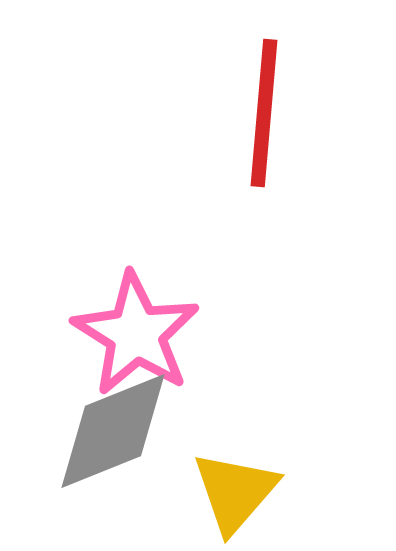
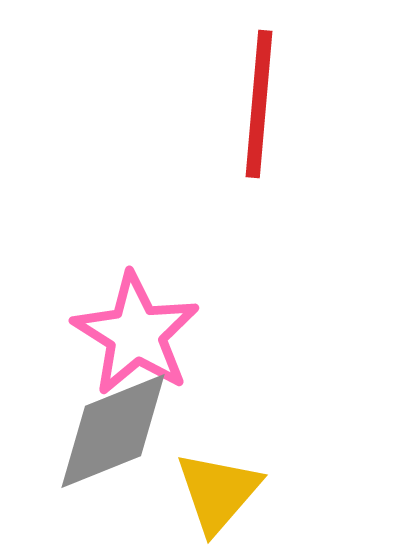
red line: moved 5 px left, 9 px up
yellow triangle: moved 17 px left
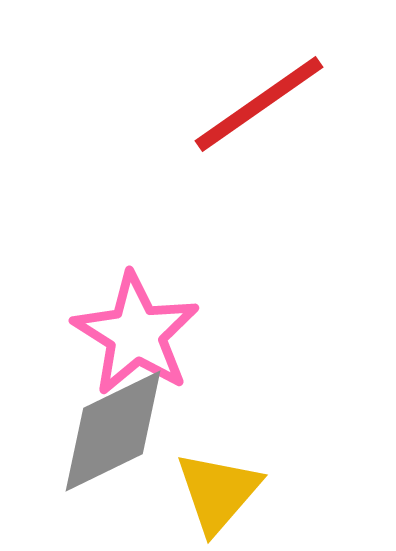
red line: rotated 50 degrees clockwise
gray diamond: rotated 4 degrees counterclockwise
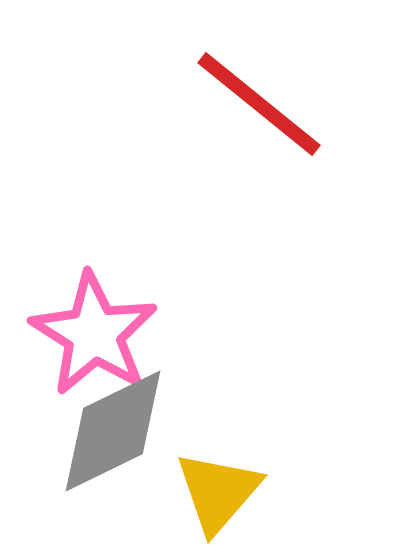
red line: rotated 74 degrees clockwise
pink star: moved 42 px left
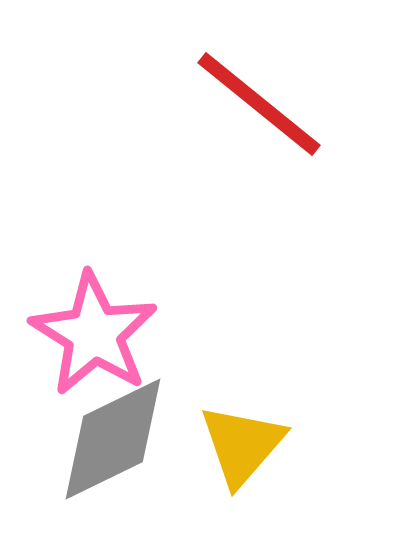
gray diamond: moved 8 px down
yellow triangle: moved 24 px right, 47 px up
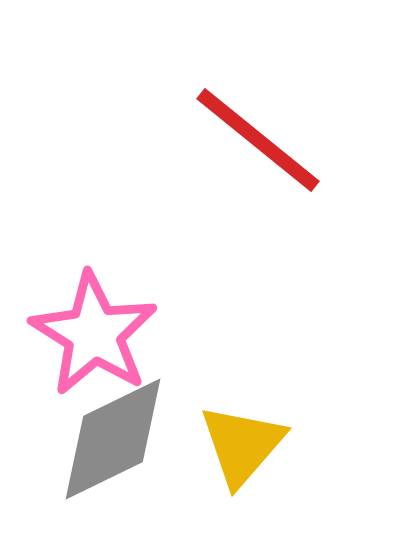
red line: moved 1 px left, 36 px down
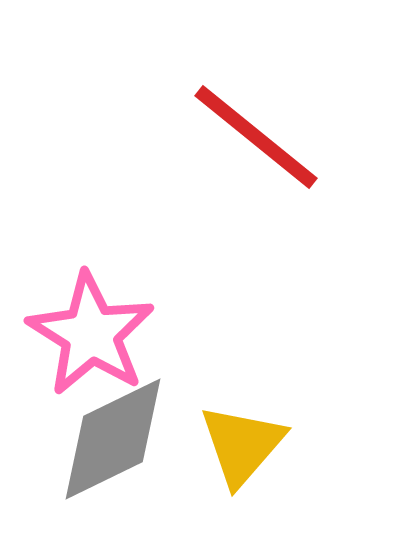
red line: moved 2 px left, 3 px up
pink star: moved 3 px left
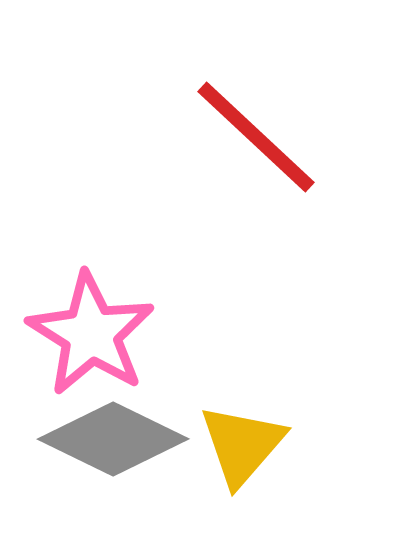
red line: rotated 4 degrees clockwise
gray diamond: rotated 52 degrees clockwise
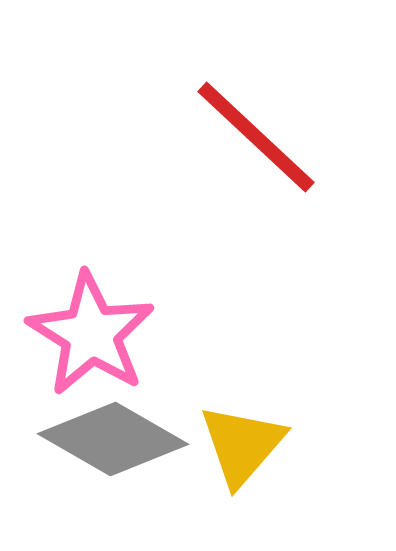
gray diamond: rotated 4 degrees clockwise
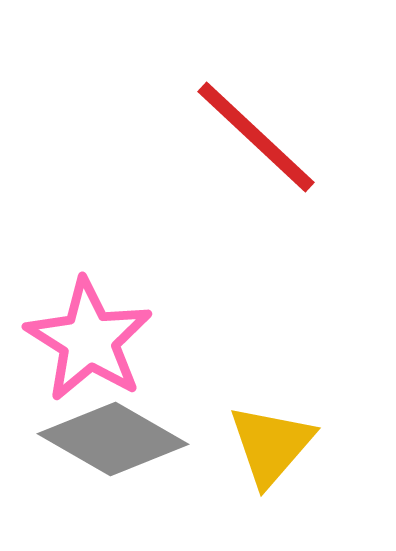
pink star: moved 2 px left, 6 px down
yellow triangle: moved 29 px right
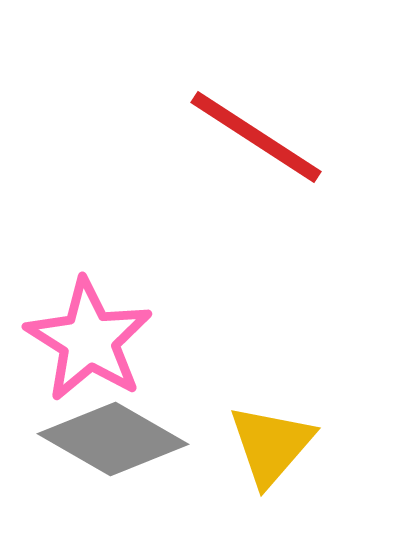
red line: rotated 10 degrees counterclockwise
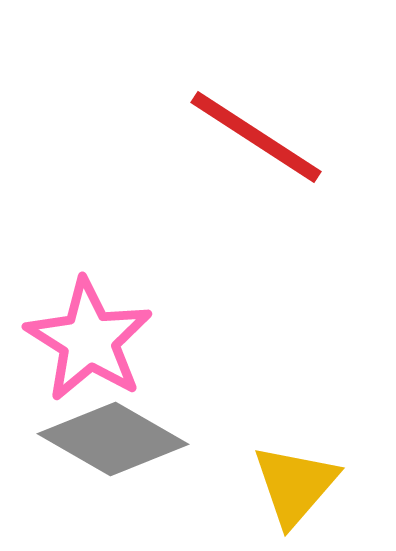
yellow triangle: moved 24 px right, 40 px down
